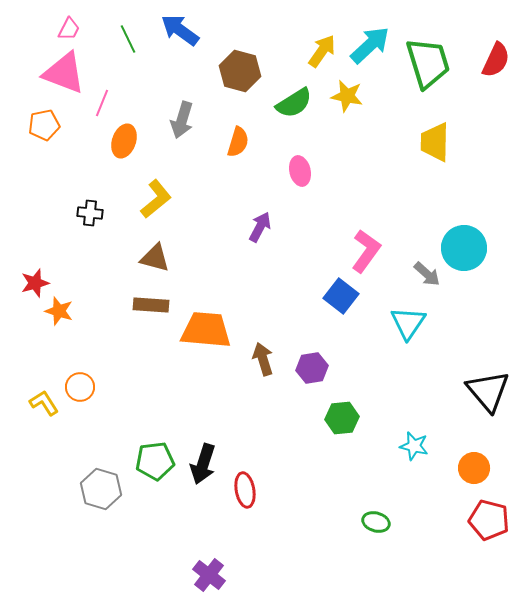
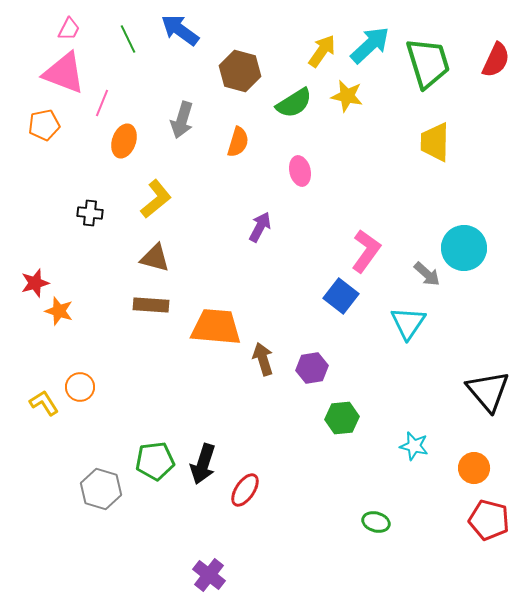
orange trapezoid at (206, 330): moved 10 px right, 3 px up
red ellipse at (245, 490): rotated 44 degrees clockwise
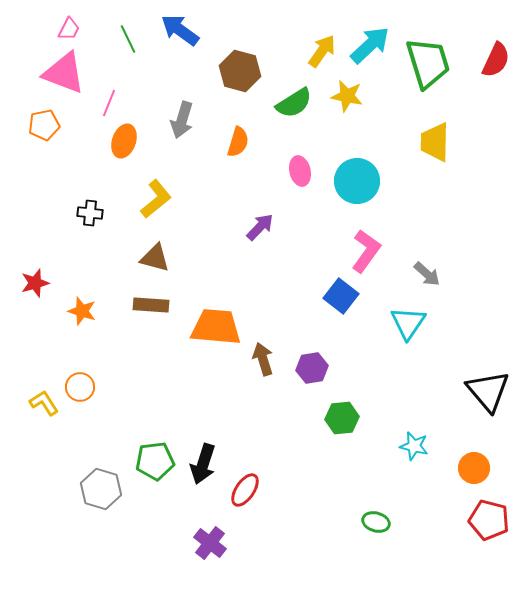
pink line at (102, 103): moved 7 px right
purple arrow at (260, 227): rotated 16 degrees clockwise
cyan circle at (464, 248): moved 107 px left, 67 px up
orange star at (59, 311): moved 23 px right
purple cross at (209, 575): moved 1 px right, 32 px up
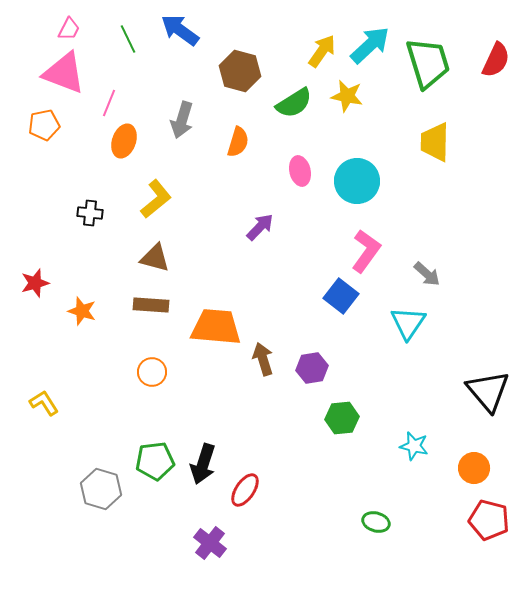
orange circle at (80, 387): moved 72 px right, 15 px up
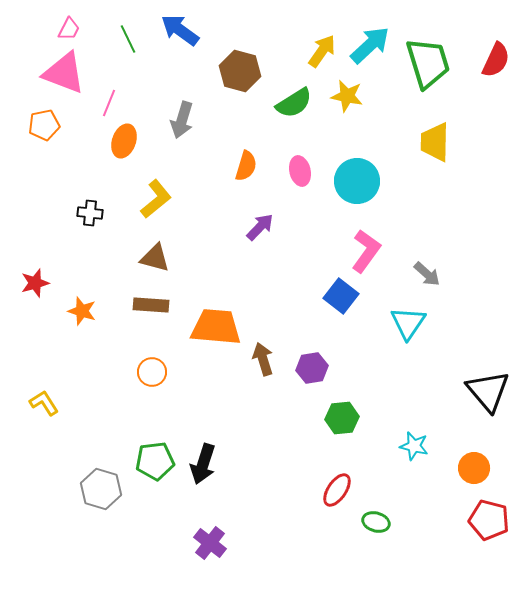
orange semicircle at (238, 142): moved 8 px right, 24 px down
red ellipse at (245, 490): moved 92 px right
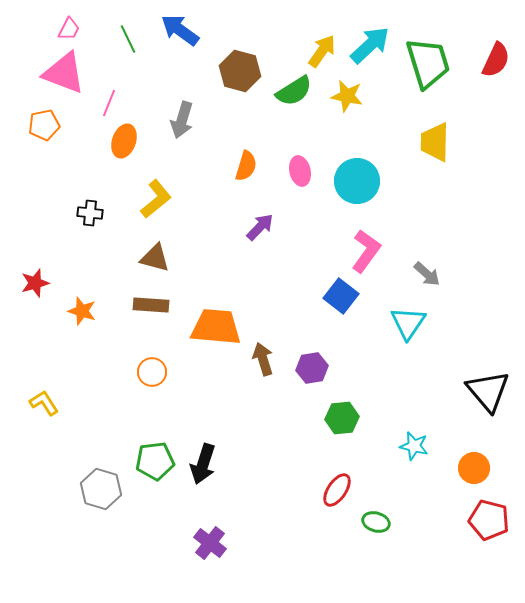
green semicircle at (294, 103): moved 12 px up
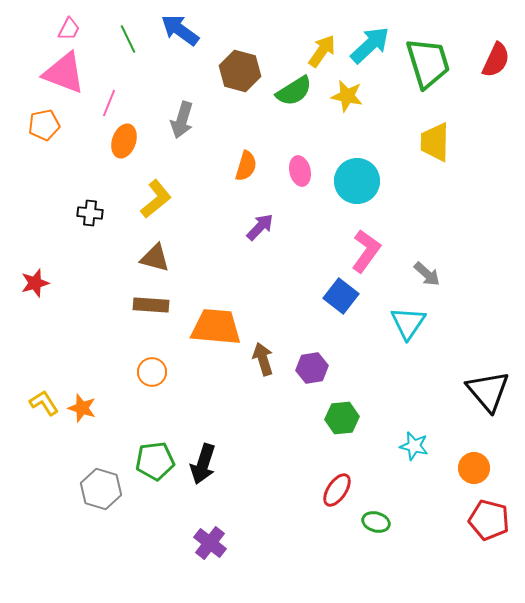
orange star at (82, 311): moved 97 px down
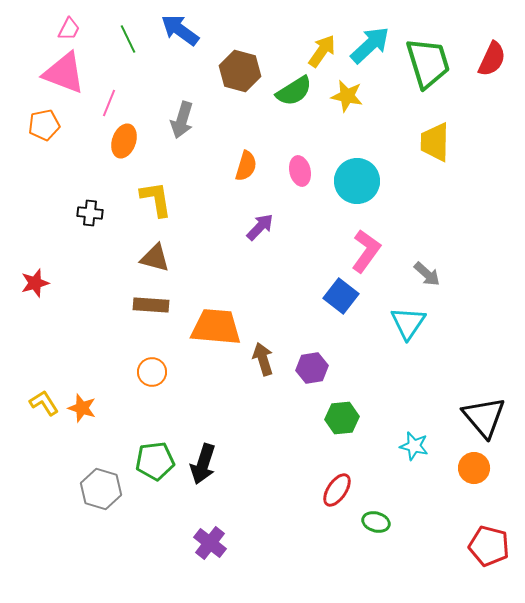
red semicircle at (496, 60): moved 4 px left, 1 px up
yellow L-shape at (156, 199): rotated 60 degrees counterclockwise
black triangle at (488, 391): moved 4 px left, 26 px down
red pentagon at (489, 520): moved 26 px down
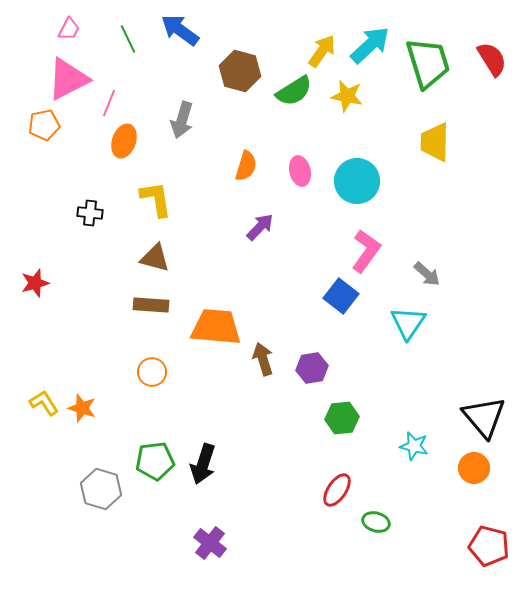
red semicircle at (492, 59): rotated 57 degrees counterclockwise
pink triangle at (64, 73): moved 4 px right, 6 px down; rotated 48 degrees counterclockwise
